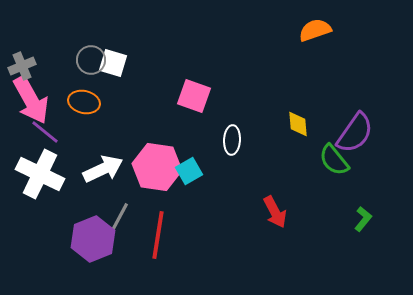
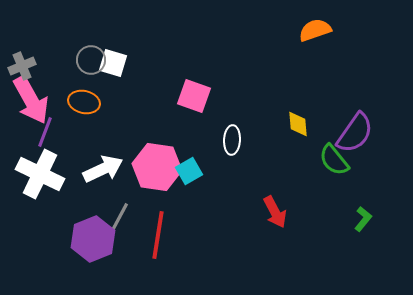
purple line: rotated 72 degrees clockwise
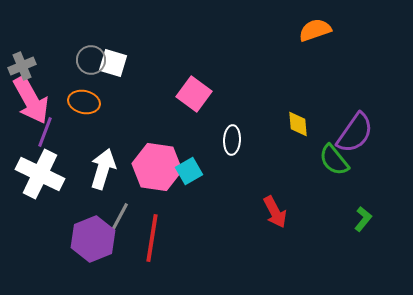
pink square: moved 2 px up; rotated 16 degrees clockwise
white arrow: rotated 48 degrees counterclockwise
red line: moved 6 px left, 3 px down
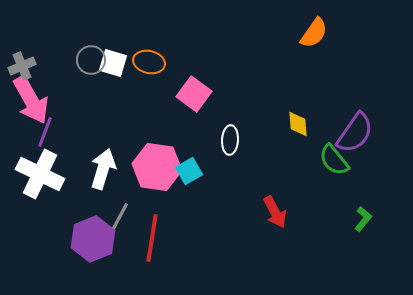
orange semicircle: moved 1 px left, 3 px down; rotated 144 degrees clockwise
orange ellipse: moved 65 px right, 40 px up
white ellipse: moved 2 px left
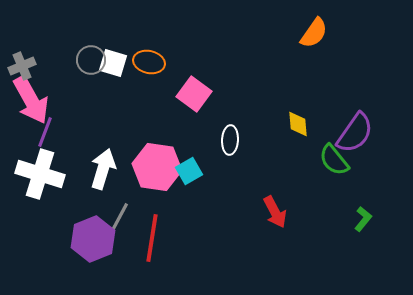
white cross: rotated 9 degrees counterclockwise
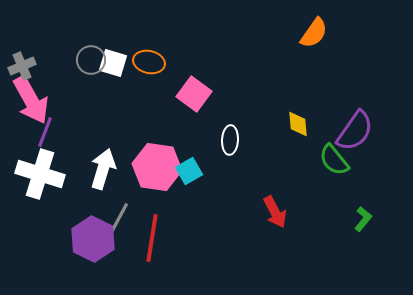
purple semicircle: moved 2 px up
purple hexagon: rotated 12 degrees counterclockwise
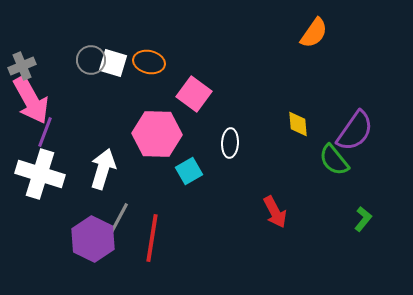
white ellipse: moved 3 px down
pink hexagon: moved 33 px up; rotated 6 degrees counterclockwise
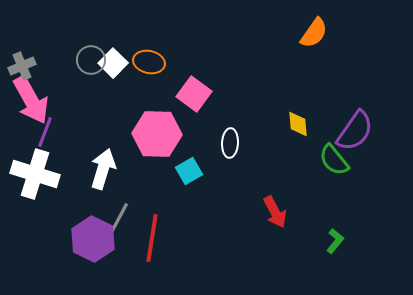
white square: rotated 28 degrees clockwise
white cross: moved 5 px left
green L-shape: moved 28 px left, 22 px down
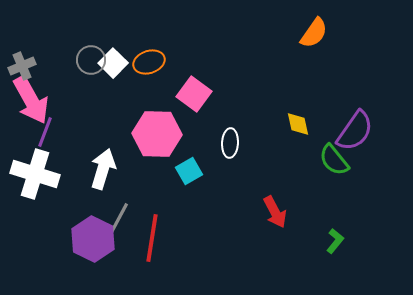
orange ellipse: rotated 32 degrees counterclockwise
yellow diamond: rotated 8 degrees counterclockwise
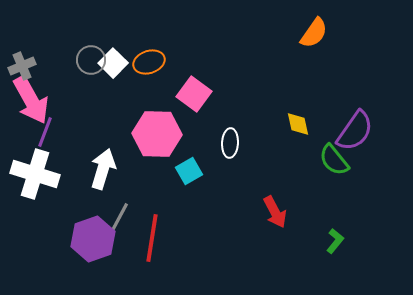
purple hexagon: rotated 15 degrees clockwise
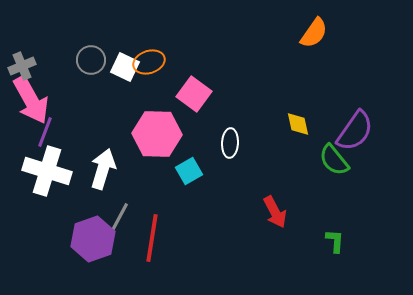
white square: moved 12 px right, 4 px down; rotated 20 degrees counterclockwise
white cross: moved 12 px right, 3 px up
green L-shape: rotated 35 degrees counterclockwise
